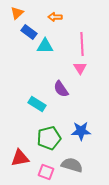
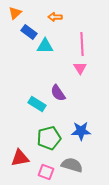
orange triangle: moved 2 px left
purple semicircle: moved 3 px left, 4 px down
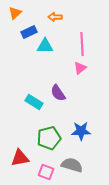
blue rectangle: rotated 63 degrees counterclockwise
pink triangle: rotated 24 degrees clockwise
cyan rectangle: moved 3 px left, 2 px up
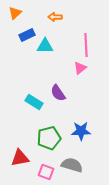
blue rectangle: moved 2 px left, 3 px down
pink line: moved 4 px right, 1 px down
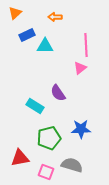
cyan rectangle: moved 1 px right, 4 px down
blue star: moved 2 px up
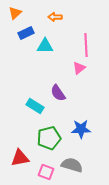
blue rectangle: moved 1 px left, 2 px up
pink triangle: moved 1 px left
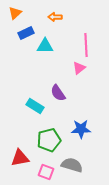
green pentagon: moved 2 px down
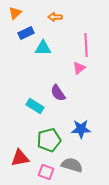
cyan triangle: moved 2 px left, 2 px down
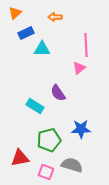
cyan triangle: moved 1 px left, 1 px down
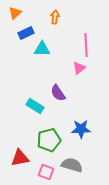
orange arrow: rotated 96 degrees clockwise
